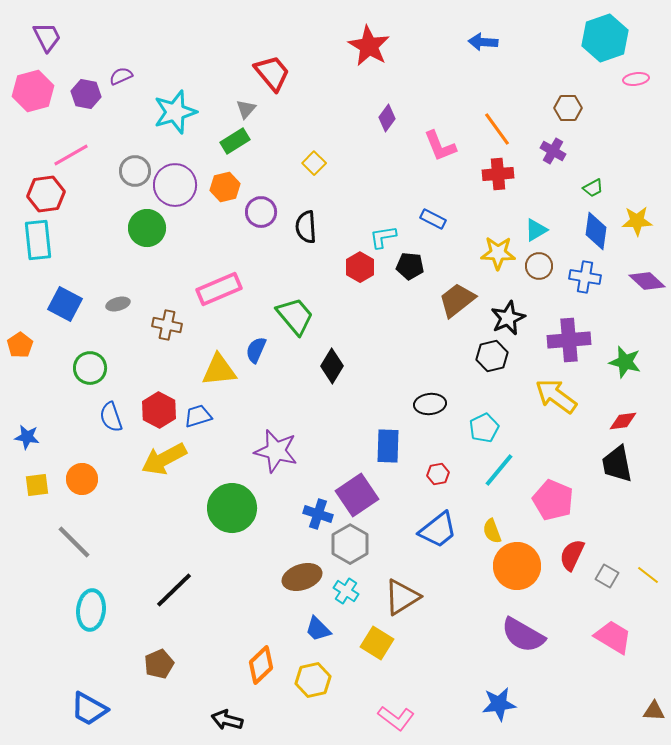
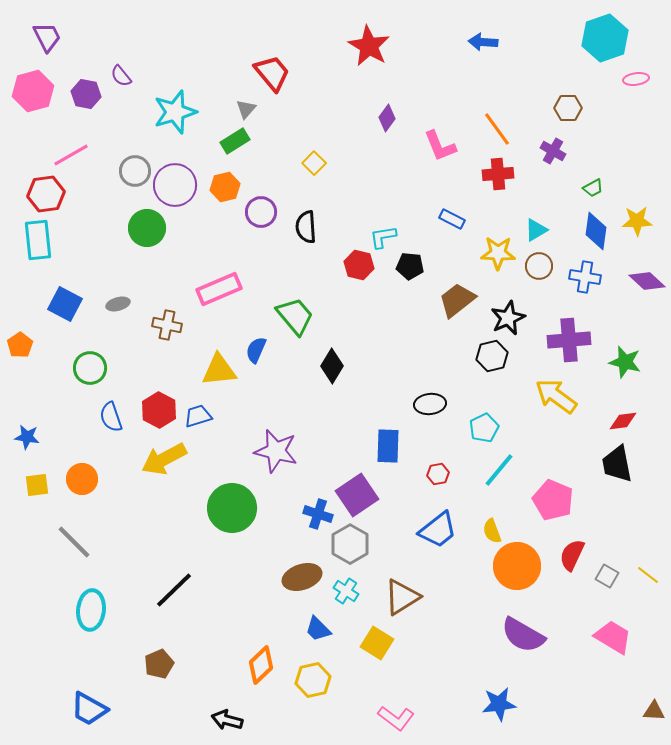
purple semicircle at (121, 76): rotated 105 degrees counterclockwise
blue rectangle at (433, 219): moved 19 px right
red hexagon at (360, 267): moved 1 px left, 2 px up; rotated 16 degrees counterclockwise
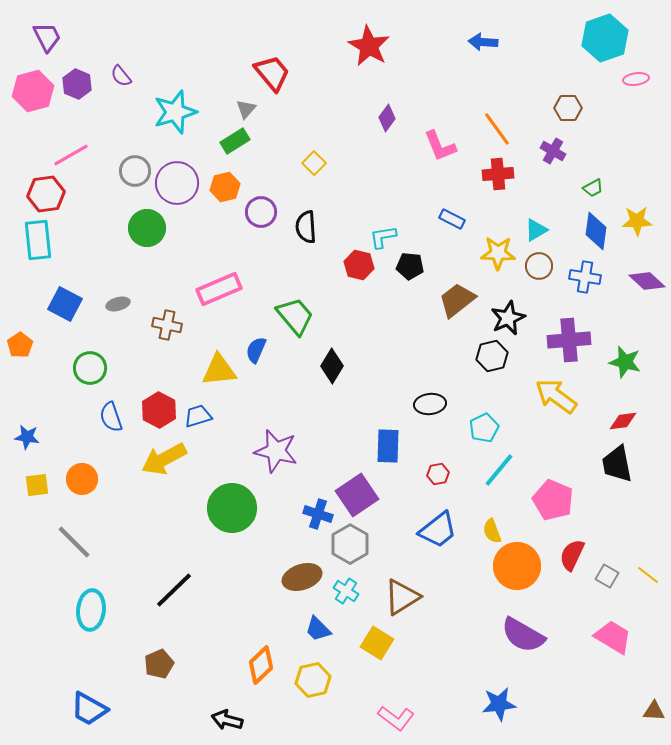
purple hexagon at (86, 94): moved 9 px left, 10 px up; rotated 12 degrees clockwise
purple circle at (175, 185): moved 2 px right, 2 px up
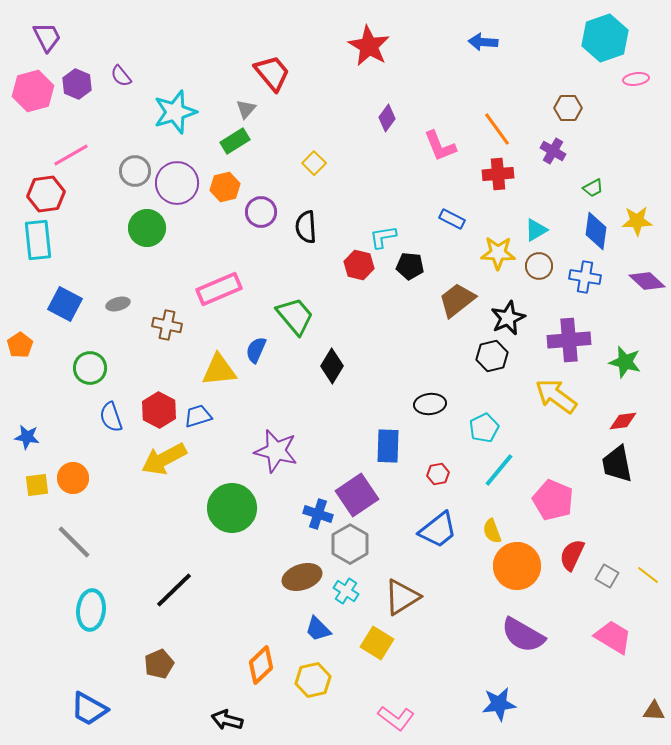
orange circle at (82, 479): moved 9 px left, 1 px up
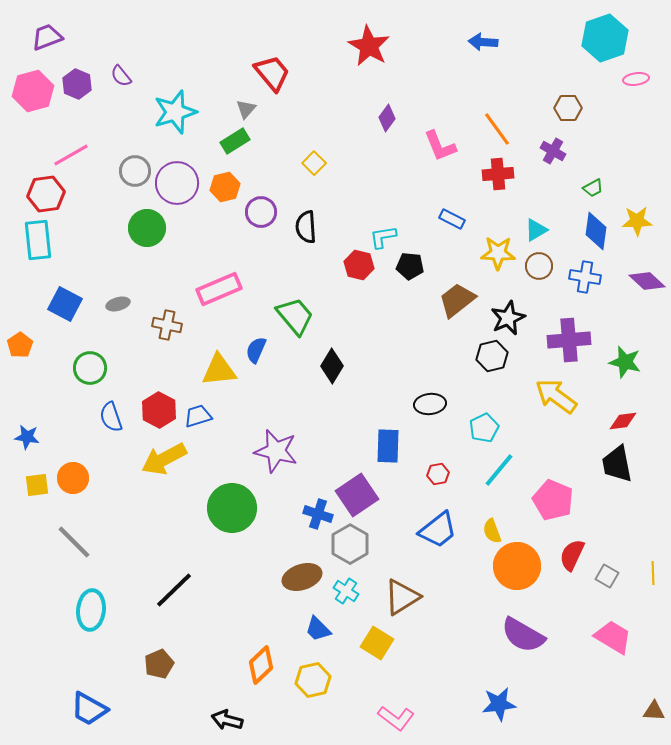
purple trapezoid at (47, 37): rotated 84 degrees counterclockwise
yellow line at (648, 575): moved 5 px right, 2 px up; rotated 50 degrees clockwise
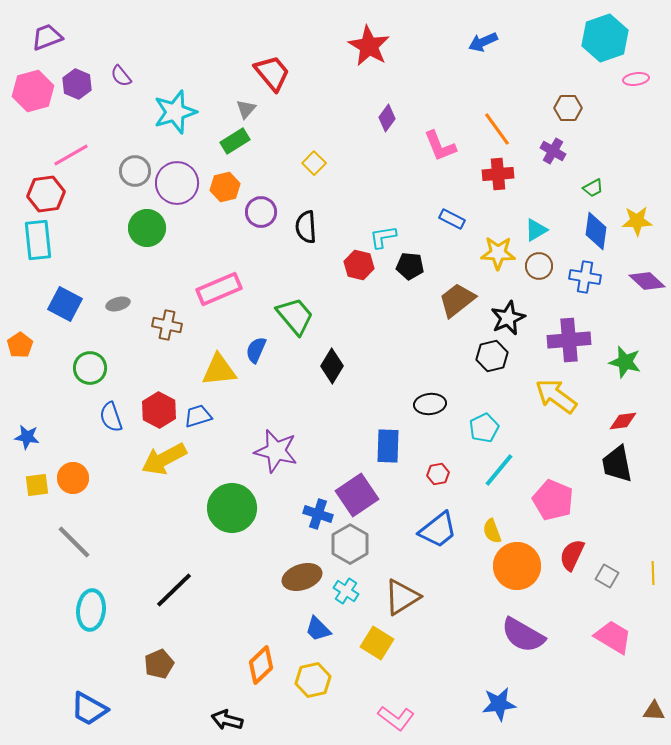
blue arrow at (483, 42): rotated 28 degrees counterclockwise
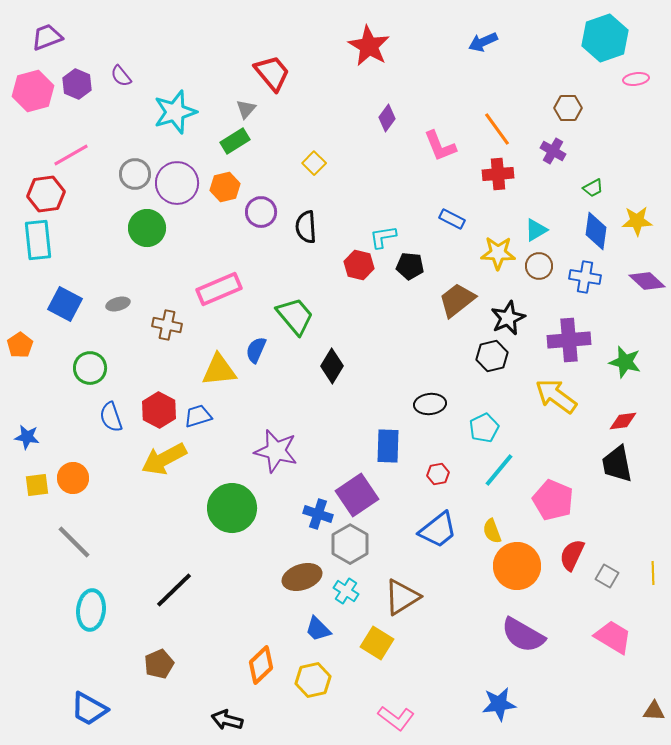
gray circle at (135, 171): moved 3 px down
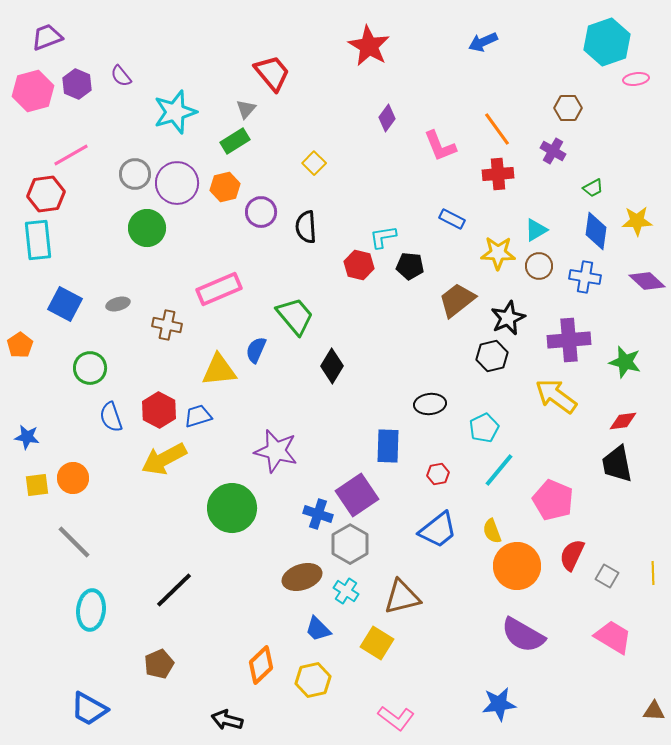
cyan hexagon at (605, 38): moved 2 px right, 4 px down
brown triangle at (402, 597): rotated 18 degrees clockwise
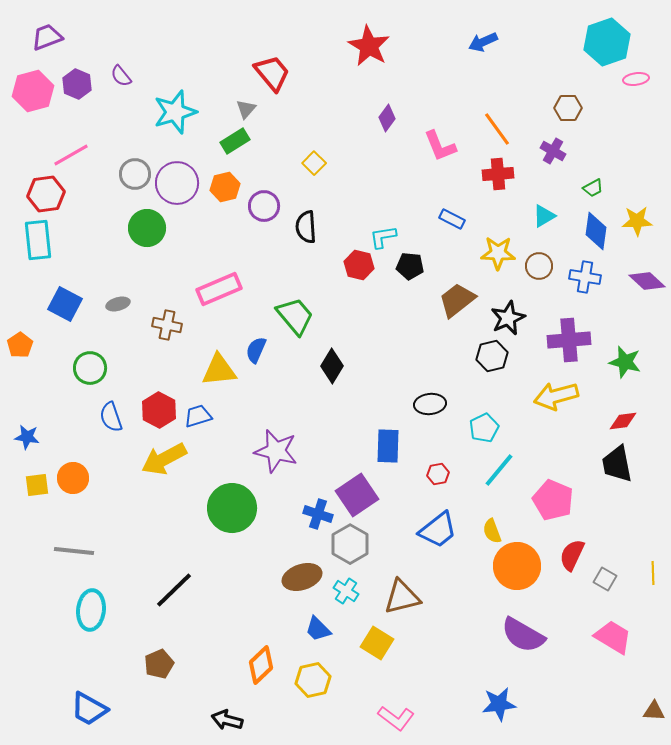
purple circle at (261, 212): moved 3 px right, 6 px up
cyan triangle at (536, 230): moved 8 px right, 14 px up
yellow arrow at (556, 396): rotated 51 degrees counterclockwise
gray line at (74, 542): moved 9 px down; rotated 39 degrees counterclockwise
gray square at (607, 576): moved 2 px left, 3 px down
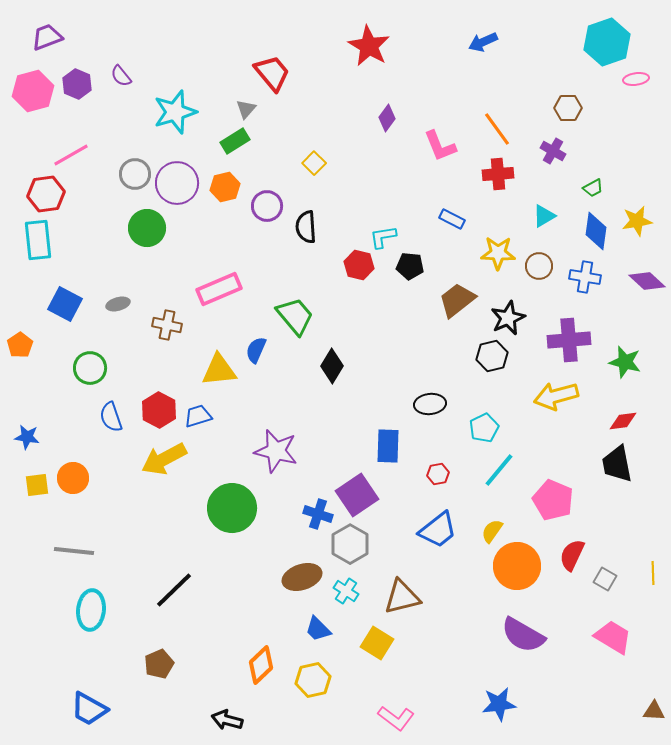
purple circle at (264, 206): moved 3 px right
yellow star at (637, 221): rotated 8 degrees counterclockwise
yellow semicircle at (492, 531): rotated 55 degrees clockwise
